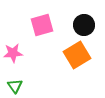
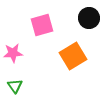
black circle: moved 5 px right, 7 px up
orange square: moved 4 px left, 1 px down
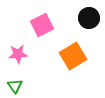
pink square: rotated 10 degrees counterclockwise
pink star: moved 5 px right, 1 px down
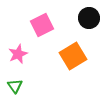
pink star: rotated 18 degrees counterclockwise
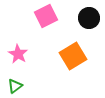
pink square: moved 4 px right, 9 px up
pink star: rotated 18 degrees counterclockwise
green triangle: rotated 28 degrees clockwise
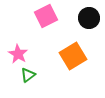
green triangle: moved 13 px right, 11 px up
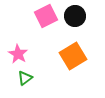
black circle: moved 14 px left, 2 px up
green triangle: moved 3 px left, 3 px down
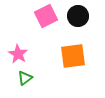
black circle: moved 3 px right
orange square: rotated 24 degrees clockwise
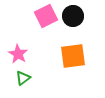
black circle: moved 5 px left
green triangle: moved 2 px left
